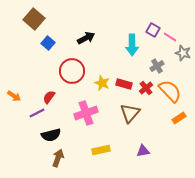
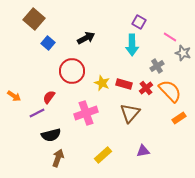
purple square: moved 14 px left, 8 px up
yellow rectangle: moved 2 px right, 5 px down; rotated 30 degrees counterclockwise
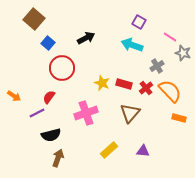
cyan arrow: rotated 110 degrees clockwise
red circle: moved 10 px left, 3 px up
orange rectangle: rotated 48 degrees clockwise
purple triangle: rotated 16 degrees clockwise
yellow rectangle: moved 6 px right, 5 px up
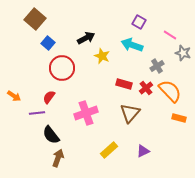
brown square: moved 1 px right
pink line: moved 2 px up
yellow star: moved 27 px up
purple line: rotated 21 degrees clockwise
black semicircle: rotated 66 degrees clockwise
purple triangle: rotated 32 degrees counterclockwise
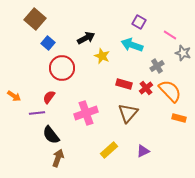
brown triangle: moved 2 px left
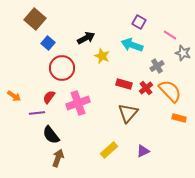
pink cross: moved 8 px left, 10 px up
